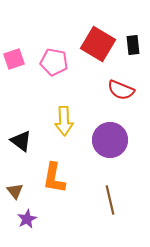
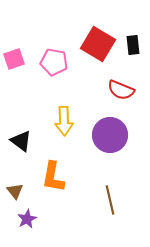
purple circle: moved 5 px up
orange L-shape: moved 1 px left, 1 px up
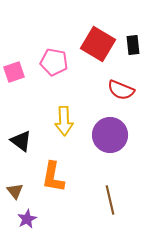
pink square: moved 13 px down
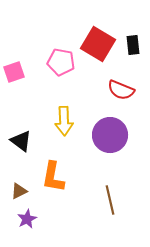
pink pentagon: moved 7 px right
brown triangle: moved 4 px right; rotated 42 degrees clockwise
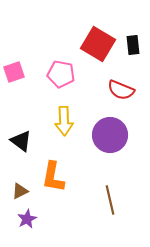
pink pentagon: moved 12 px down
brown triangle: moved 1 px right
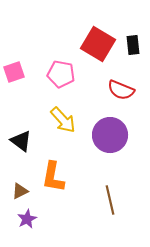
yellow arrow: moved 1 px left, 1 px up; rotated 40 degrees counterclockwise
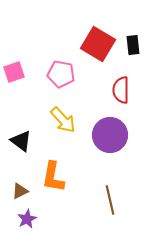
red semicircle: rotated 68 degrees clockwise
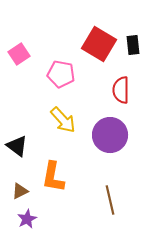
red square: moved 1 px right
pink square: moved 5 px right, 18 px up; rotated 15 degrees counterclockwise
black triangle: moved 4 px left, 5 px down
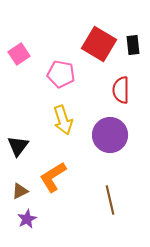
yellow arrow: rotated 24 degrees clockwise
black triangle: moved 1 px right; rotated 30 degrees clockwise
orange L-shape: rotated 48 degrees clockwise
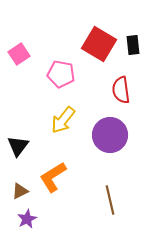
red semicircle: rotated 8 degrees counterclockwise
yellow arrow: rotated 56 degrees clockwise
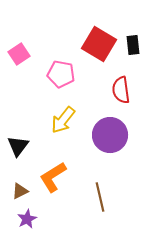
brown line: moved 10 px left, 3 px up
